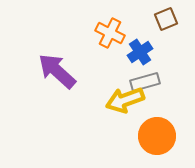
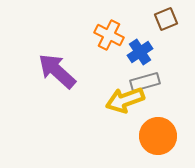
orange cross: moved 1 px left, 2 px down
orange circle: moved 1 px right
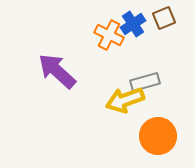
brown square: moved 2 px left, 1 px up
blue cross: moved 7 px left, 28 px up
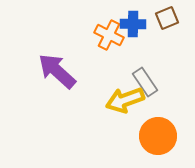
brown square: moved 3 px right
blue cross: rotated 35 degrees clockwise
gray rectangle: rotated 72 degrees clockwise
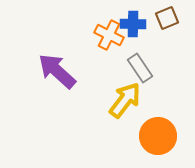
gray rectangle: moved 5 px left, 14 px up
yellow arrow: rotated 147 degrees clockwise
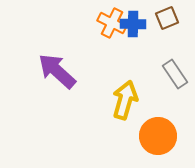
orange cross: moved 3 px right, 12 px up
gray rectangle: moved 35 px right, 6 px down
yellow arrow: rotated 21 degrees counterclockwise
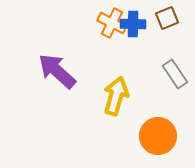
yellow arrow: moved 9 px left, 4 px up
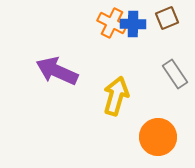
purple arrow: rotated 18 degrees counterclockwise
orange circle: moved 1 px down
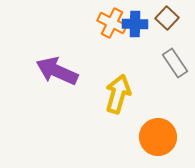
brown square: rotated 25 degrees counterclockwise
blue cross: moved 2 px right
gray rectangle: moved 11 px up
yellow arrow: moved 2 px right, 2 px up
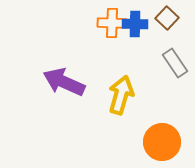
orange cross: rotated 24 degrees counterclockwise
purple arrow: moved 7 px right, 11 px down
yellow arrow: moved 3 px right, 1 px down
orange circle: moved 4 px right, 5 px down
